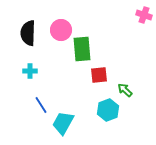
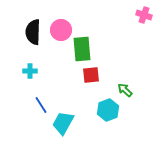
black semicircle: moved 5 px right, 1 px up
red square: moved 8 px left
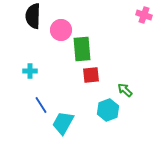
black semicircle: moved 16 px up
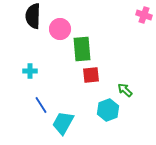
pink circle: moved 1 px left, 1 px up
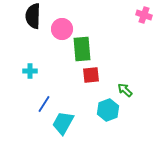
pink circle: moved 2 px right
blue line: moved 3 px right, 1 px up; rotated 66 degrees clockwise
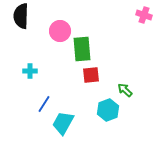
black semicircle: moved 12 px left
pink circle: moved 2 px left, 2 px down
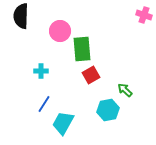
cyan cross: moved 11 px right
red square: rotated 24 degrees counterclockwise
cyan hexagon: rotated 10 degrees clockwise
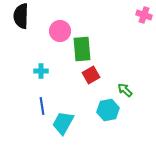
blue line: moved 2 px left, 2 px down; rotated 42 degrees counterclockwise
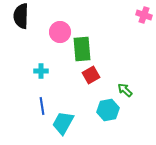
pink circle: moved 1 px down
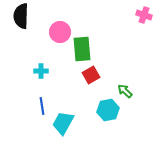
green arrow: moved 1 px down
